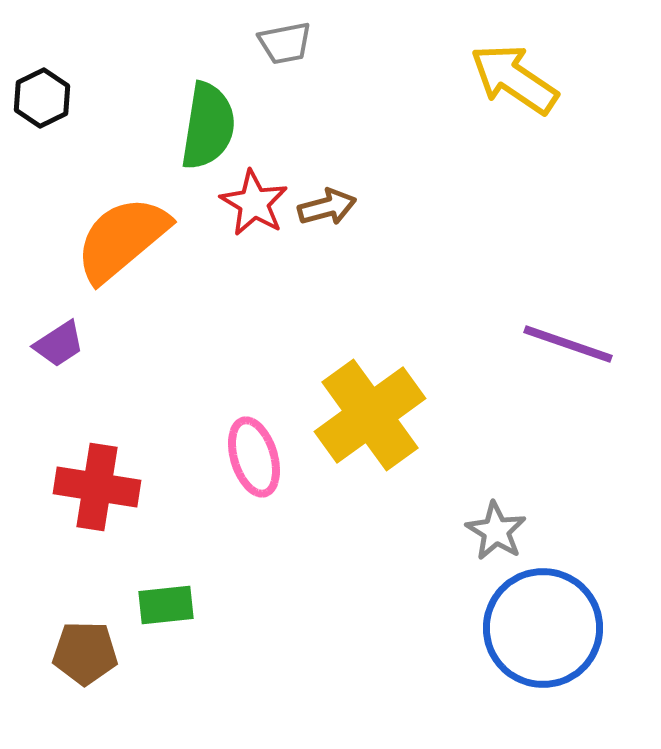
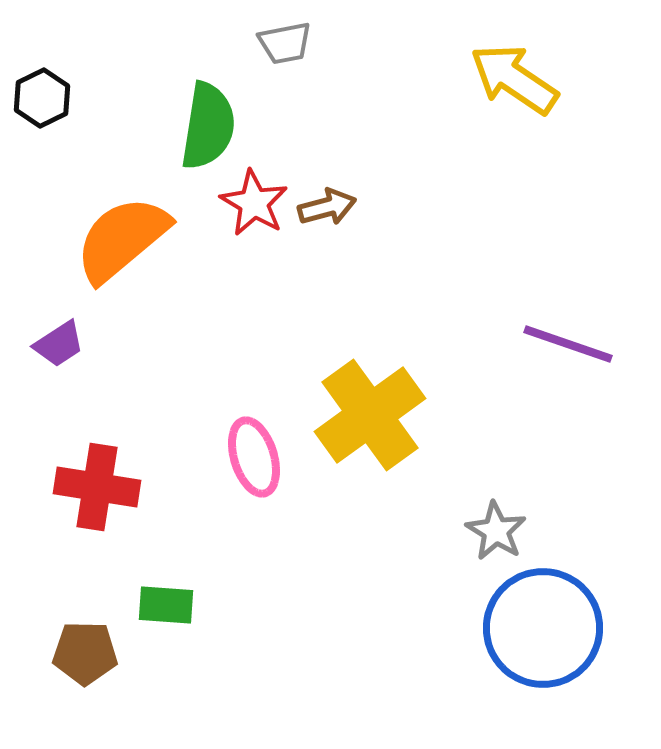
green rectangle: rotated 10 degrees clockwise
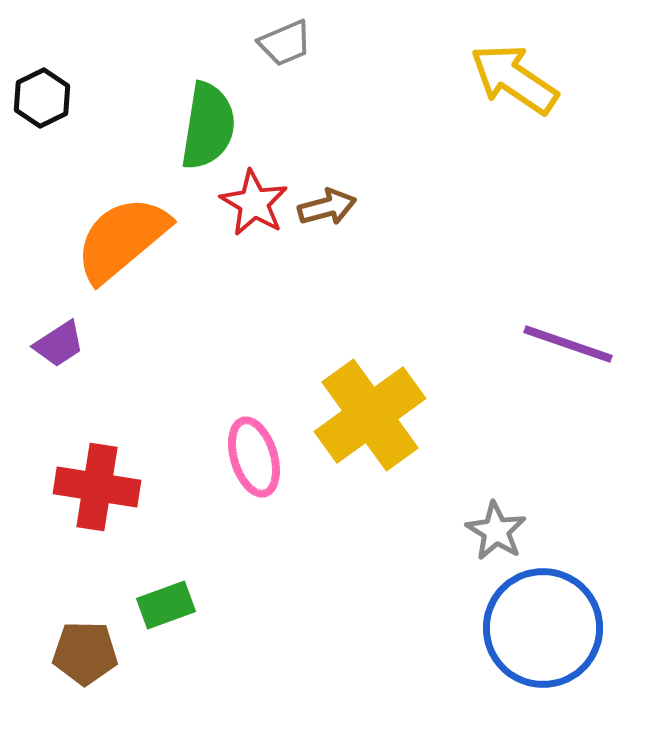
gray trapezoid: rotated 12 degrees counterclockwise
green rectangle: rotated 24 degrees counterclockwise
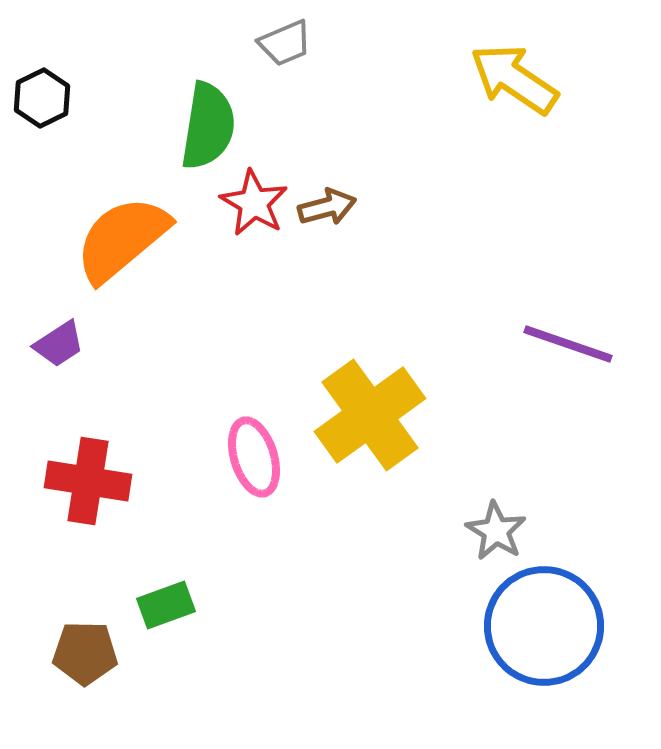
red cross: moved 9 px left, 6 px up
blue circle: moved 1 px right, 2 px up
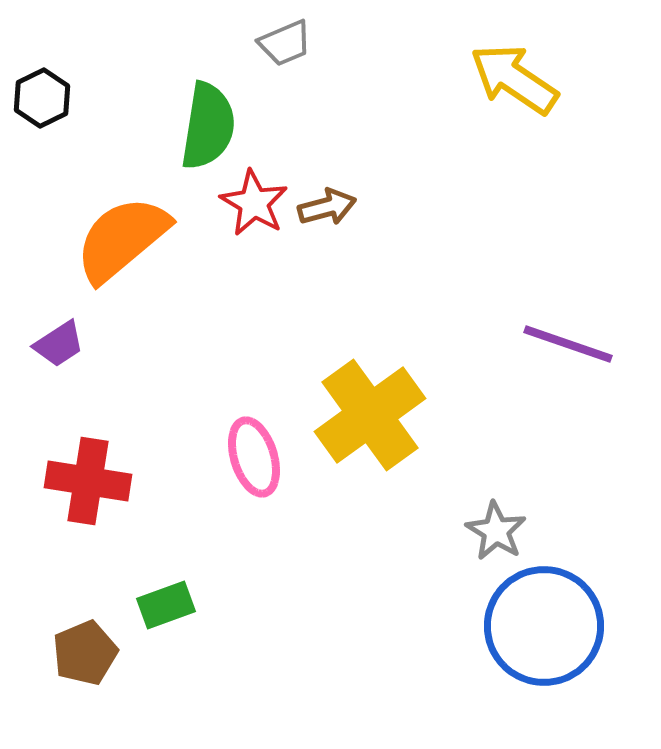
brown pentagon: rotated 24 degrees counterclockwise
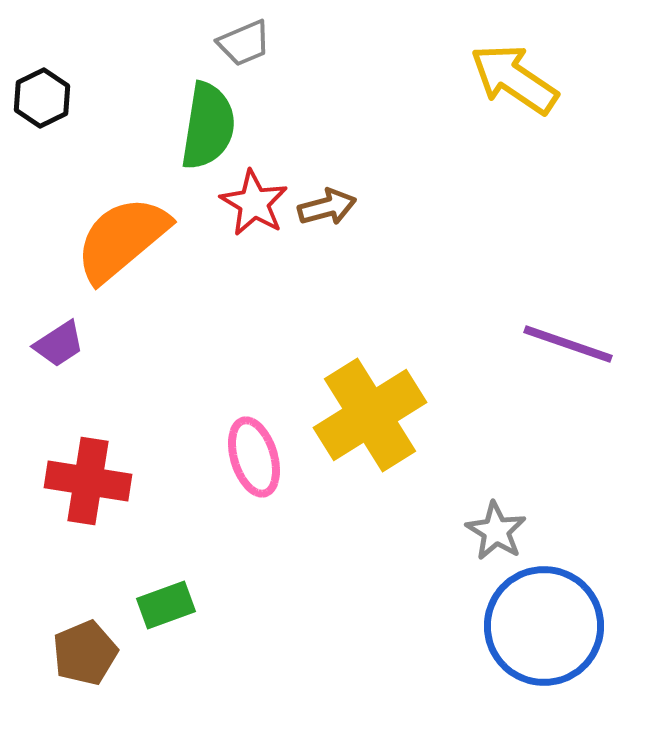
gray trapezoid: moved 41 px left
yellow cross: rotated 4 degrees clockwise
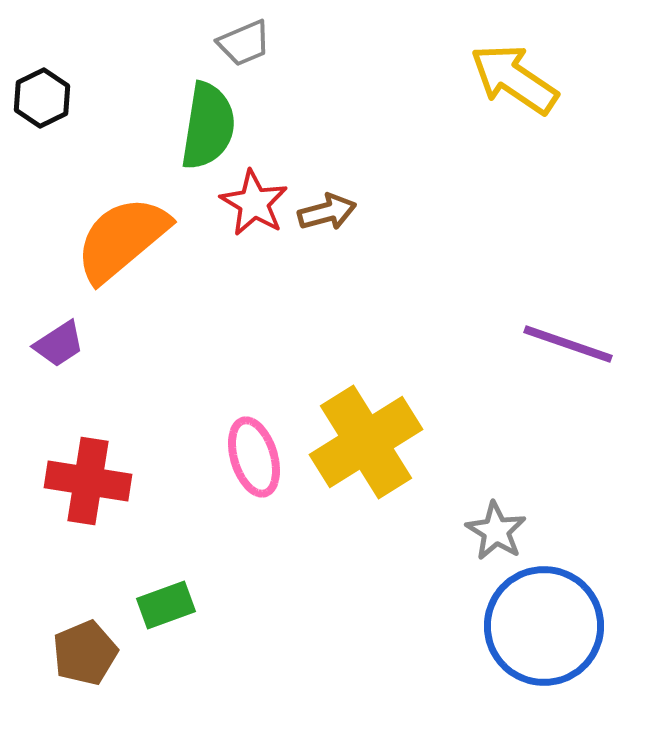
brown arrow: moved 5 px down
yellow cross: moved 4 px left, 27 px down
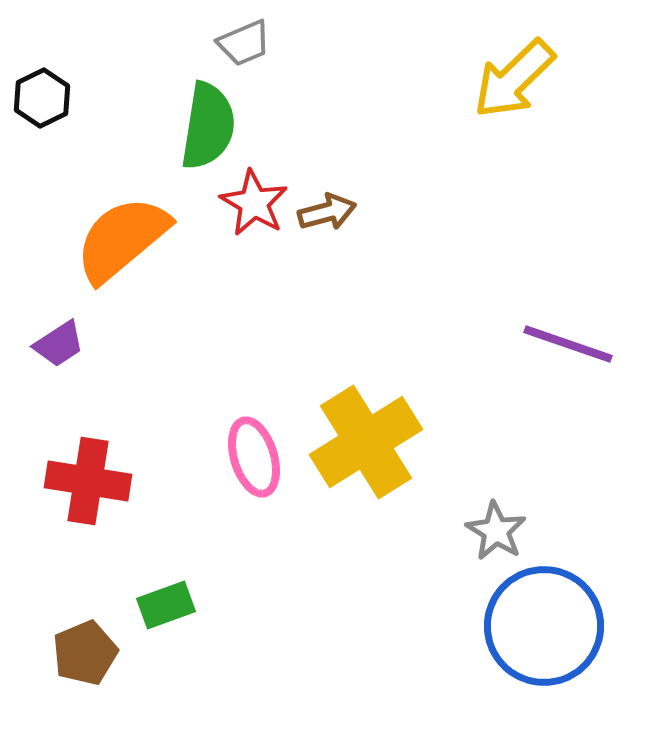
yellow arrow: rotated 78 degrees counterclockwise
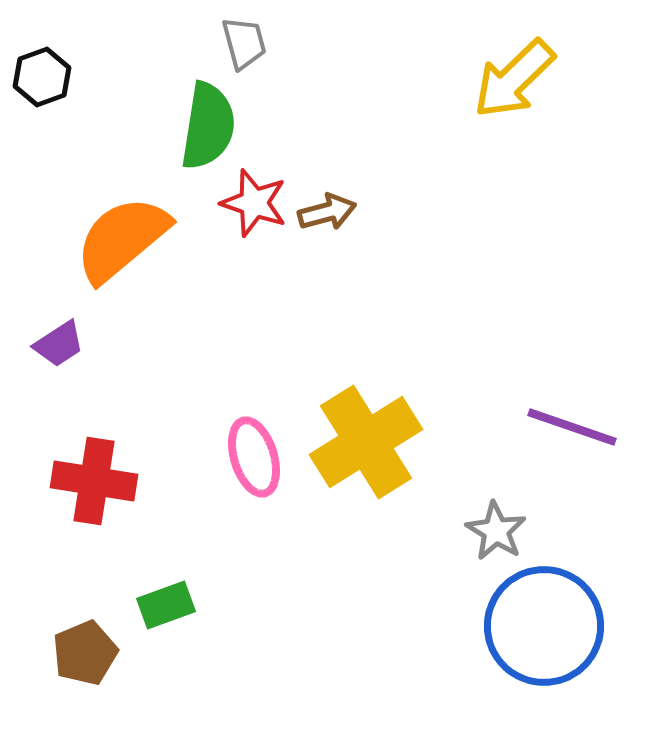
gray trapezoid: rotated 82 degrees counterclockwise
black hexagon: moved 21 px up; rotated 6 degrees clockwise
red star: rotated 12 degrees counterclockwise
purple line: moved 4 px right, 83 px down
red cross: moved 6 px right
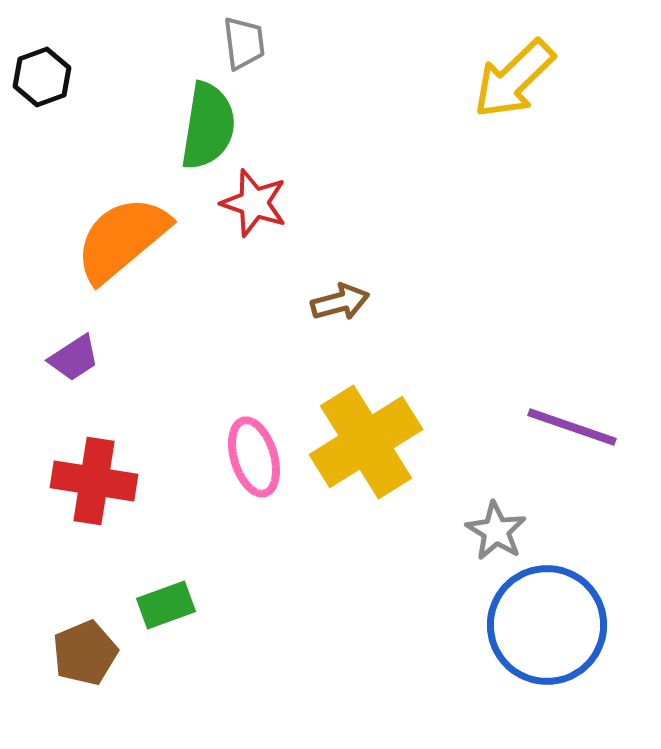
gray trapezoid: rotated 8 degrees clockwise
brown arrow: moved 13 px right, 90 px down
purple trapezoid: moved 15 px right, 14 px down
blue circle: moved 3 px right, 1 px up
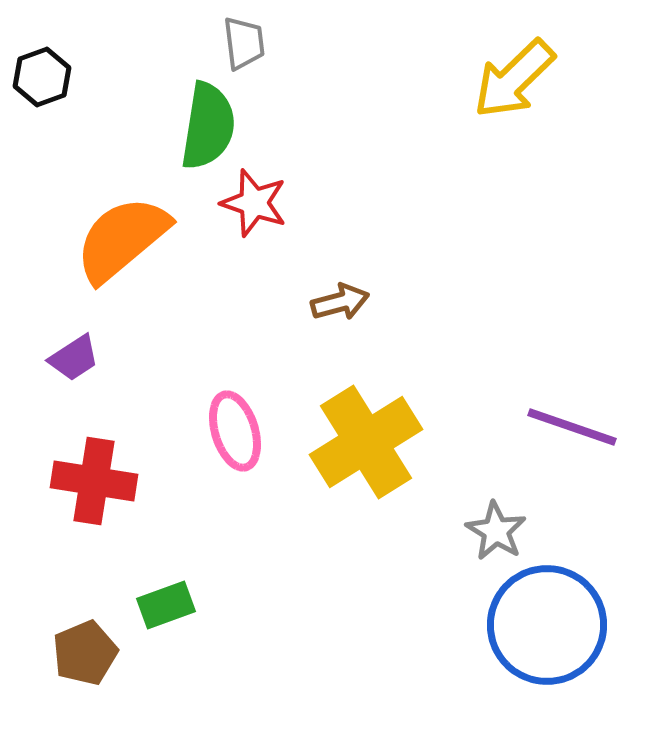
pink ellipse: moved 19 px left, 26 px up
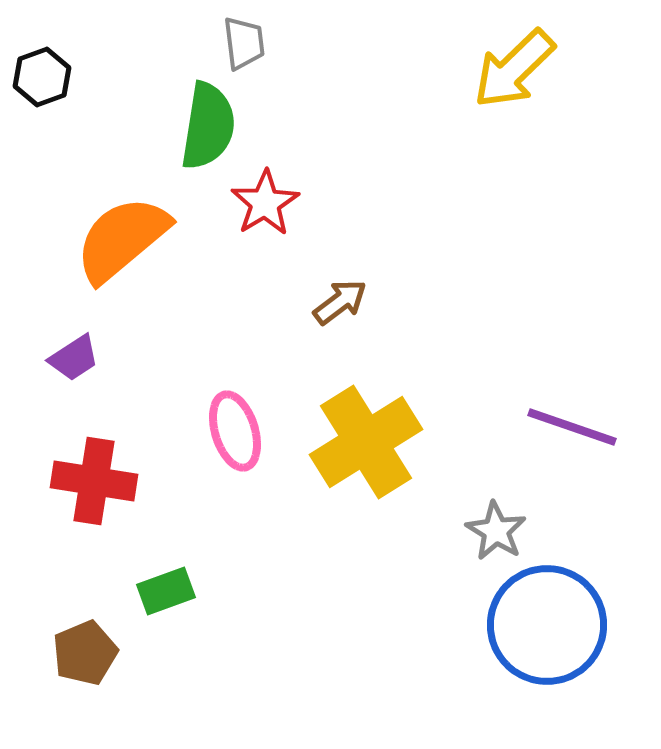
yellow arrow: moved 10 px up
red star: moved 11 px right; rotated 22 degrees clockwise
brown arrow: rotated 22 degrees counterclockwise
green rectangle: moved 14 px up
